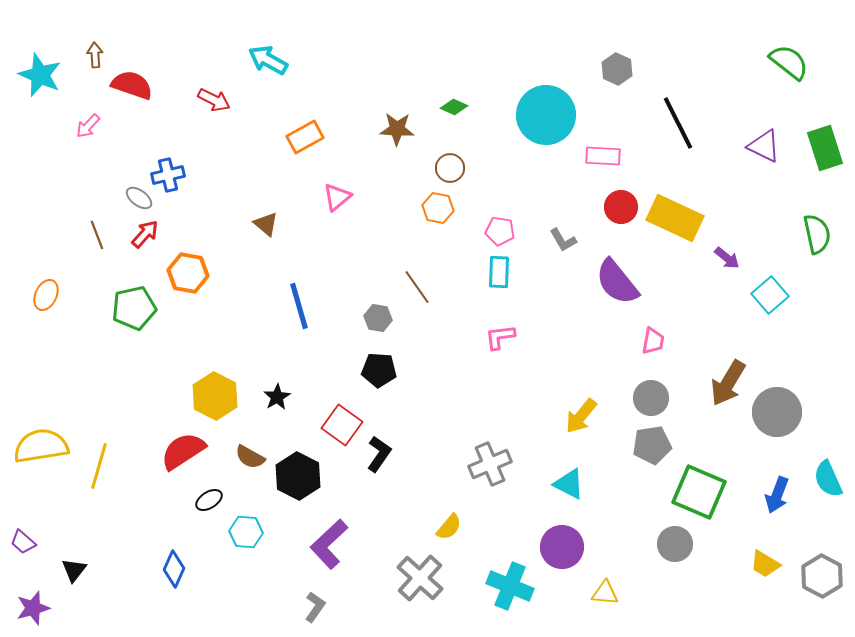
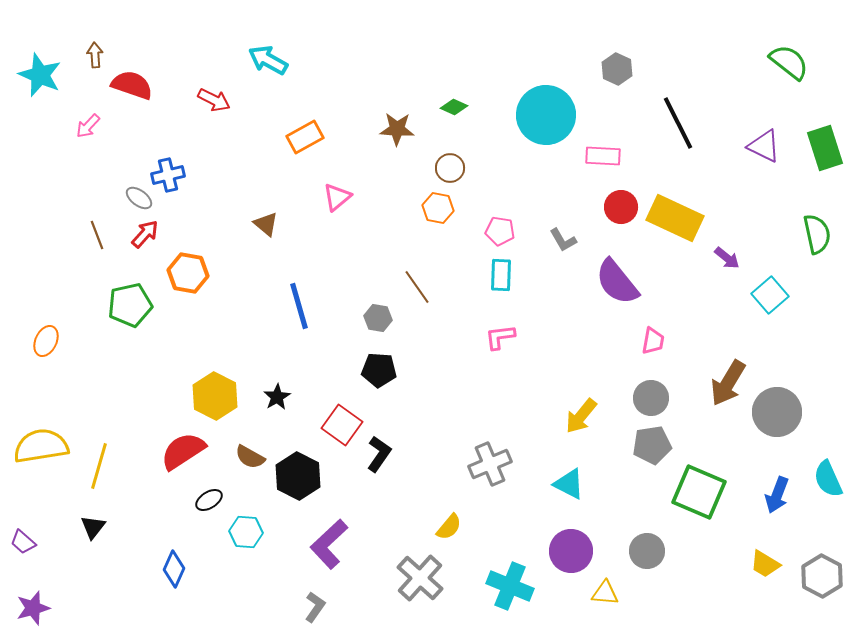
cyan rectangle at (499, 272): moved 2 px right, 3 px down
orange ellipse at (46, 295): moved 46 px down
green pentagon at (134, 308): moved 4 px left, 3 px up
gray circle at (675, 544): moved 28 px left, 7 px down
purple circle at (562, 547): moved 9 px right, 4 px down
black triangle at (74, 570): moved 19 px right, 43 px up
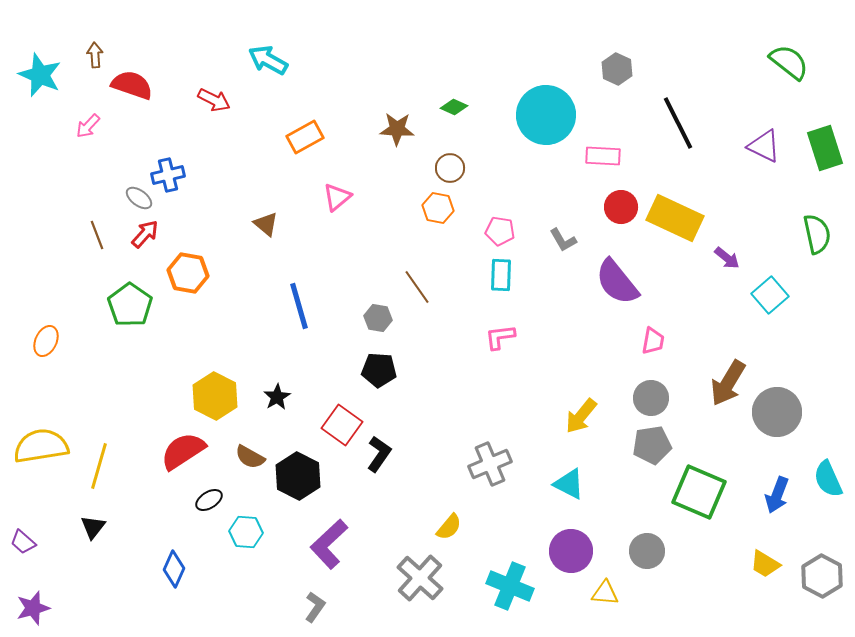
green pentagon at (130, 305): rotated 24 degrees counterclockwise
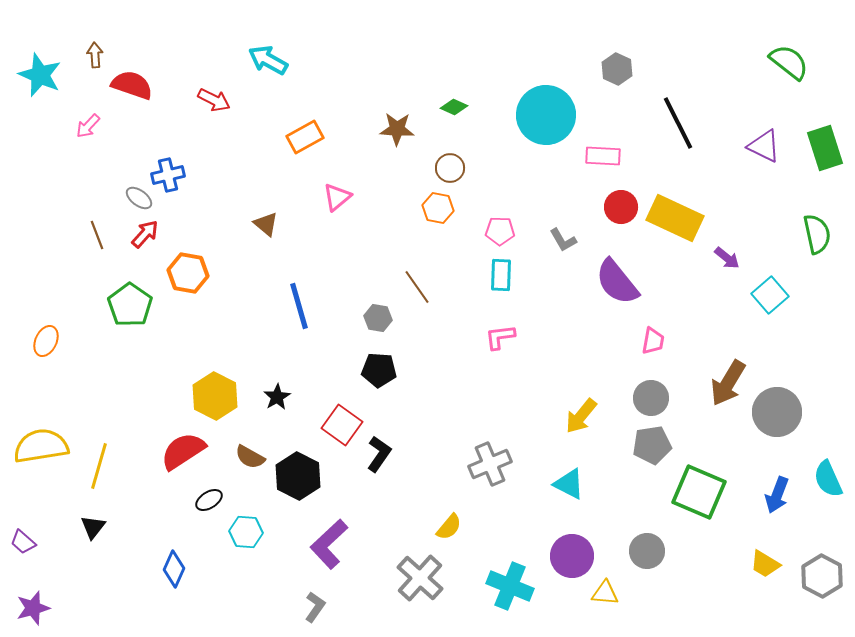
pink pentagon at (500, 231): rotated 8 degrees counterclockwise
purple circle at (571, 551): moved 1 px right, 5 px down
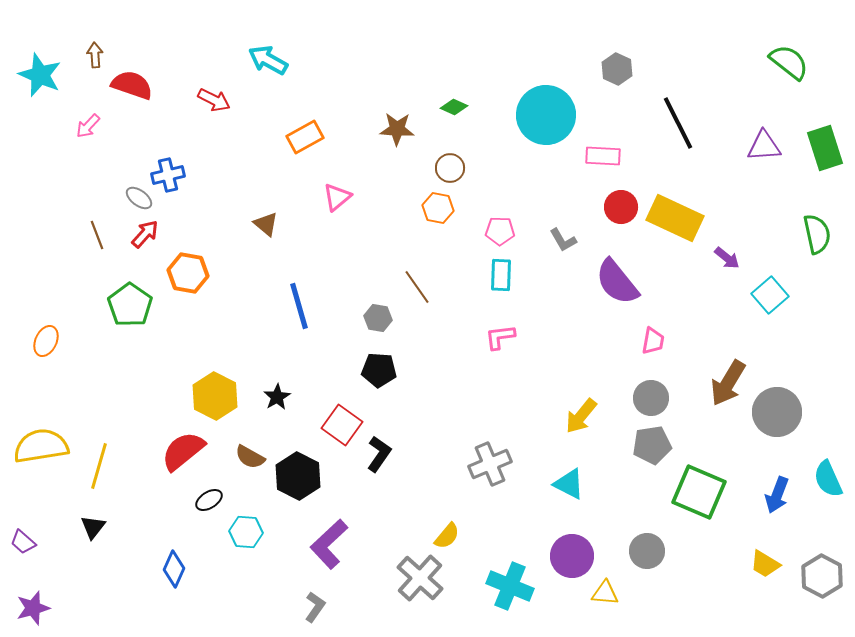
purple triangle at (764, 146): rotated 30 degrees counterclockwise
red semicircle at (183, 451): rotated 6 degrees counterclockwise
yellow semicircle at (449, 527): moved 2 px left, 9 px down
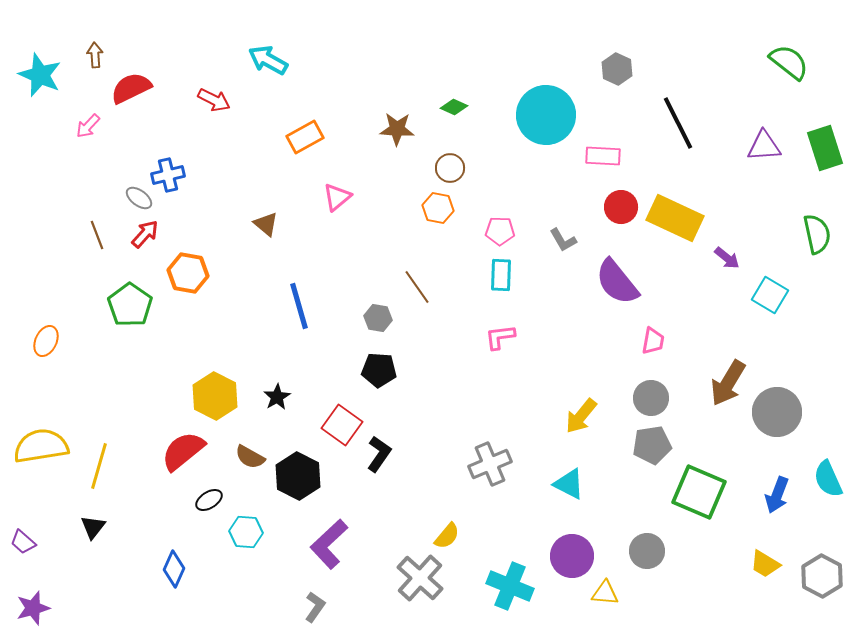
red semicircle at (132, 85): moved 1 px left, 3 px down; rotated 45 degrees counterclockwise
cyan square at (770, 295): rotated 18 degrees counterclockwise
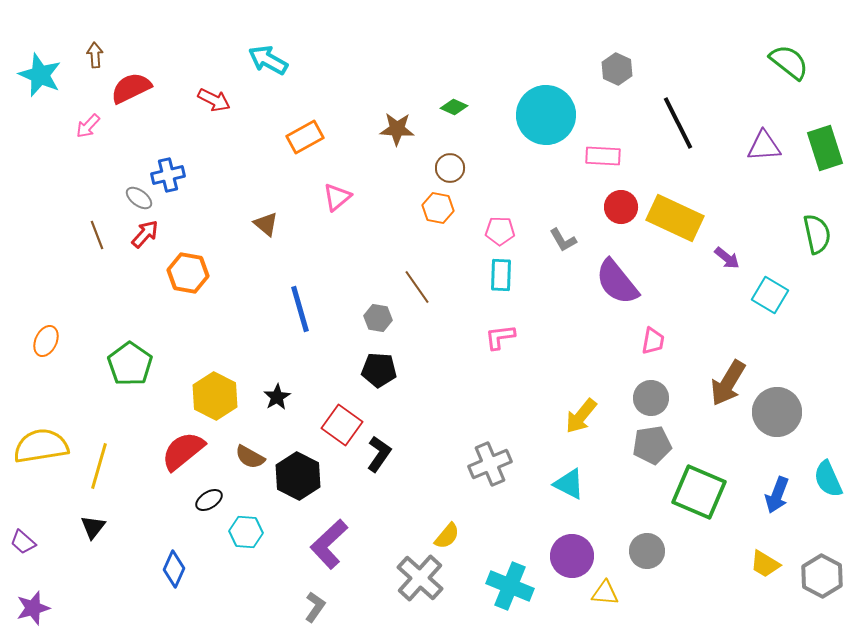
green pentagon at (130, 305): moved 59 px down
blue line at (299, 306): moved 1 px right, 3 px down
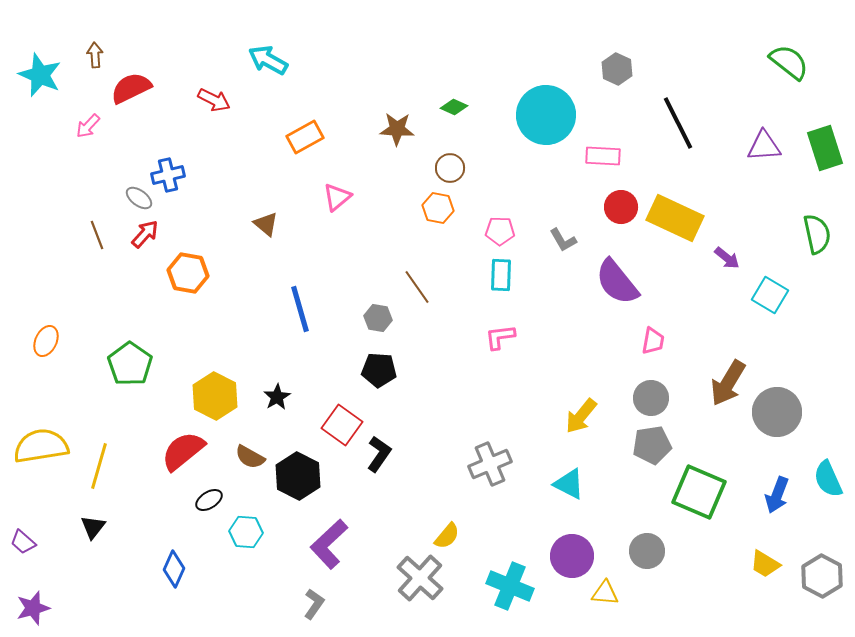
gray L-shape at (315, 607): moved 1 px left, 3 px up
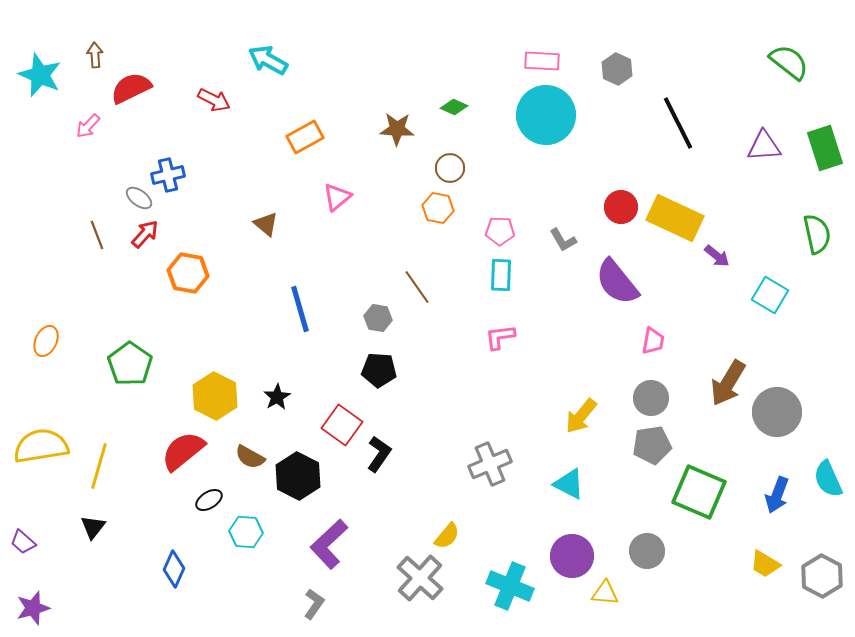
pink rectangle at (603, 156): moved 61 px left, 95 px up
purple arrow at (727, 258): moved 10 px left, 2 px up
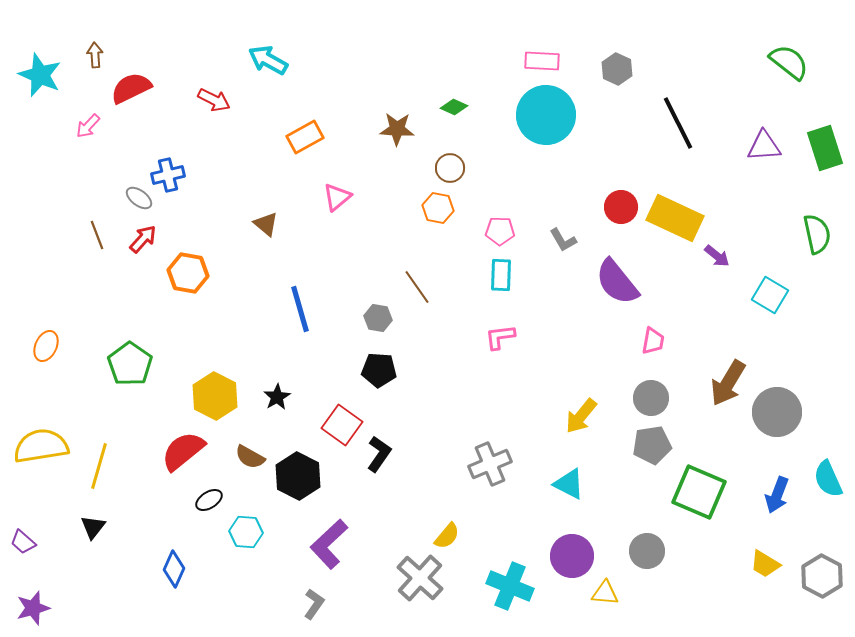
red arrow at (145, 234): moved 2 px left, 5 px down
orange ellipse at (46, 341): moved 5 px down
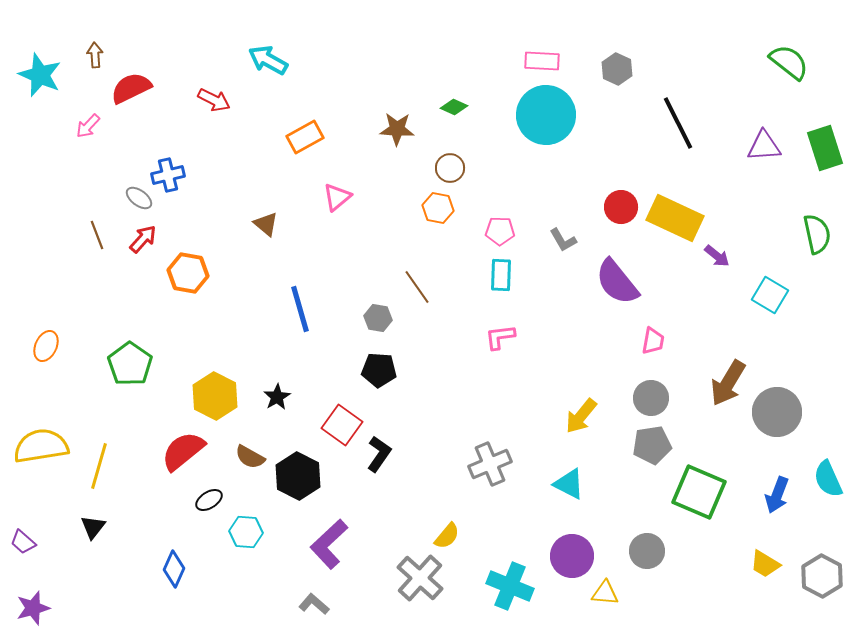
gray L-shape at (314, 604): rotated 84 degrees counterclockwise
